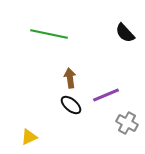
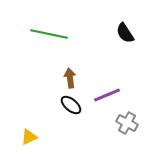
black semicircle: rotated 10 degrees clockwise
purple line: moved 1 px right
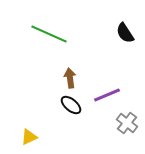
green line: rotated 12 degrees clockwise
gray cross: rotated 10 degrees clockwise
